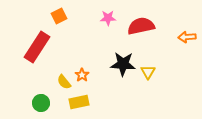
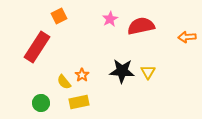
pink star: moved 2 px right, 1 px down; rotated 28 degrees counterclockwise
black star: moved 1 px left, 7 px down
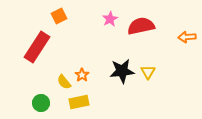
black star: rotated 10 degrees counterclockwise
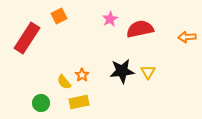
red semicircle: moved 1 px left, 3 px down
red rectangle: moved 10 px left, 9 px up
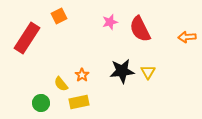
pink star: moved 3 px down; rotated 14 degrees clockwise
red semicircle: rotated 104 degrees counterclockwise
yellow semicircle: moved 3 px left, 2 px down
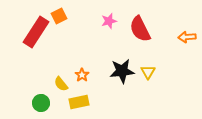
pink star: moved 1 px left, 1 px up
red rectangle: moved 9 px right, 6 px up
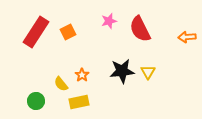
orange square: moved 9 px right, 16 px down
green circle: moved 5 px left, 2 px up
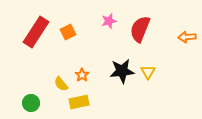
red semicircle: rotated 48 degrees clockwise
green circle: moved 5 px left, 2 px down
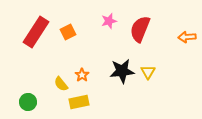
green circle: moved 3 px left, 1 px up
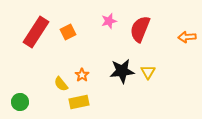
green circle: moved 8 px left
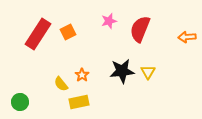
red rectangle: moved 2 px right, 2 px down
